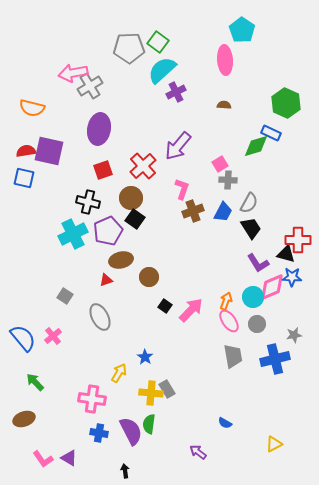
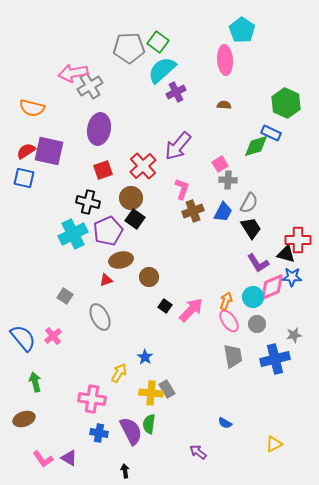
red semicircle at (26, 151): rotated 24 degrees counterclockwise
green arrow at (35, 382): rotated 30 degrees clockwise
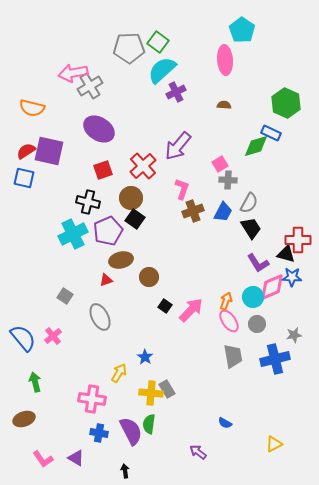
purple ellipse at (99, 129): rotated 68 degrees counterclockwise
purple triangle at (69, 458): moved 7 px right
